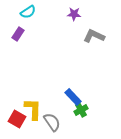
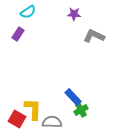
gray semicircle: rotated 54 degrees counterclockwise
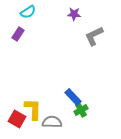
gray L-shape: rotated 50 degrees counterclockwise
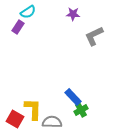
purple star: moved 1 px left
purple rectangle: moved 7 px up
red square: moved 2 px left
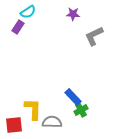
red square: moved 1 px left, 6 px down; rotated 36 degrees counterclockwise
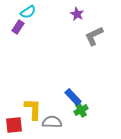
purple star: moved 4 px right; rotated 24 degrees clockwise
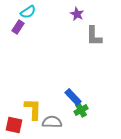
gray L-shape: rotated 65 degrees counterclockwise
red square: rotated 18 degrees clockwise
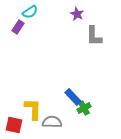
cyan semicircle: moved 2 px right
green cross: moved 3 px right, 2 px up
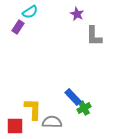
red square: moved 1 px right, 1 px down; rotated 12 degrees counterclockwise
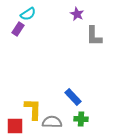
cyan semicircle: moved 2 px left, 2 px down
purple rectangle: moved 2 px down
green cross: moved 3 px left, 11 px down; rotated 32 degrees clockwise
